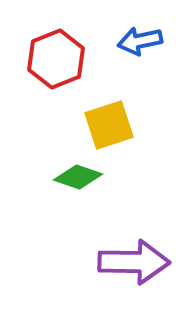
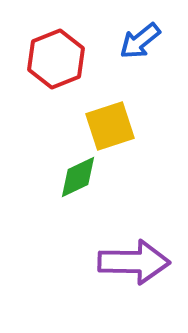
blue arrow: rotated 27 degrees counterclockwise
yellow square: moved 1 px right, 1 px down
green diamond: rotated 45 degrees counterclockwise
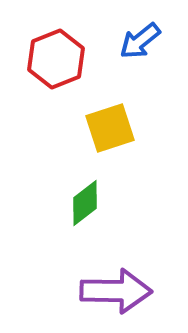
yellow square: moved 2 px down
green diamond: moved 7 px right, 26 px down; rotated 12 degrees counterclockwise
purple arrow: moved 18 px left, 29 px down
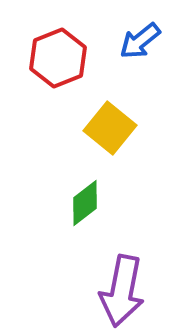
red hexagon: moved 2 px right, 1 px up
yellow square: rotated 33 degrees counterclockwise
purple arrow: moved 6 px right; rotated 100 degrees clockwise
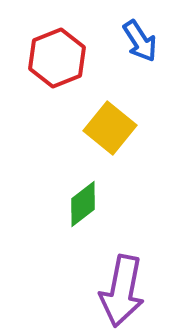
blue arrow: rotated 84 degrees counterclockwise
red hexagon: moved 1 px left
green diamond: moved 2 px left, 1 px down
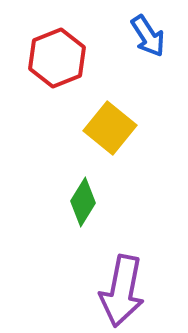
blue arrow: moved 8 px right, 5 px up
green diamond: moved 2 px up; rotated 21 degrees counterclockwise
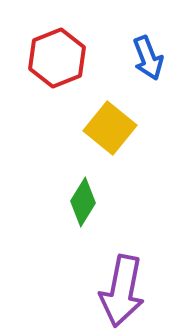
blue arrow: moved 22 px down; rotated 12 degrees clockwise
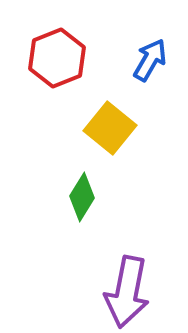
blue arrow: moved 2 px right, 2 px down; rotated 129 degrees counterclockwise
green diamond: moved 1 px left, 5 px up
purple arrow: moved 5 px right, 1 px down
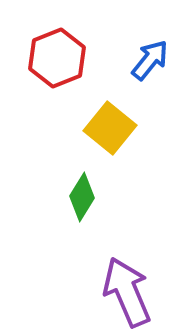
blue arrow: rotated 9 degrees clockwise
purple arrow: rotated 146 degrees clockwise
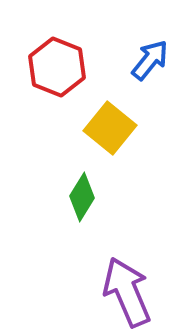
red hexagon: moved 9 px down; rotated 16 degrees counterclockwise
